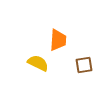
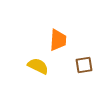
yellow semicircle: moved 3 px down
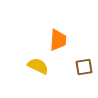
brown square: moved 2 px down
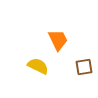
orange trapezoid: rotated 30 degrees counterclockwise
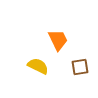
brown square: moved 4 px left
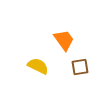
orange trapezoid: moved 6 px right; rotated 10 degrees counterclockwise
